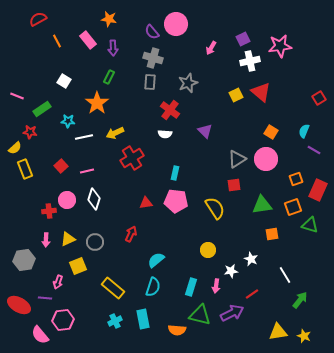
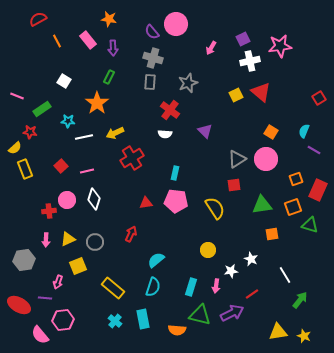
cyan cross at (115, 321): rotated 24 degrees counterclockwise
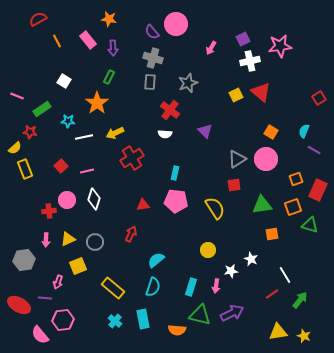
red triangle at (146, 203): moved 3 px left, 2 px down
red line at (252, 294): moved 20 px right
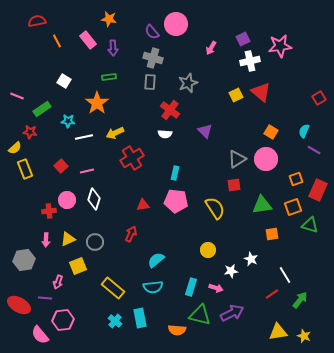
red semicircle at (38, 19): moved 1 px left, 2 px down; rotated 18 degrees clockwise
green rectangle at (109, 77): rotated 56 degrees clockwise
pink arrow at (216, 286): moved 2 px down; rotated 80 degrees counterclockwise
cyan semicircle at (153, 287): rotated 66 degrees clockwise
cyan rectangle at (143, 319): moved 3 px left, 1 px up
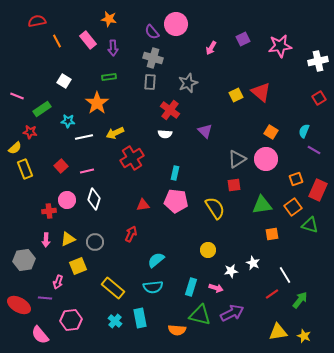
white cross at (250, 61): moved 68 px right
orange square at (293, 207): rotated 18 degrees counterclockwise
white star at (251, 259): moved 2 px right, 4 px down
pink hexagon at (63, 320): moved 8 px right
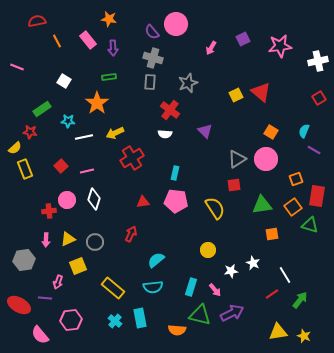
pink line at (17, 96): moved 29 px up
red rectangle at (318, 190): moved 1 px left, 6 px down; rotated 15 degrees counterclockwise
red triangle at (143, 205): moved 3 px up
pink arrow at (216, 288): moved 1 px left, 2 px down; rotated 32 degrees clockwise
